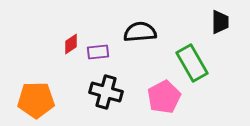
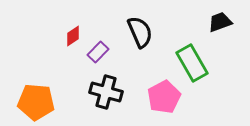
black trapezoid: rotated 110 degrees counterclockwise
black semicircle: rotated 72 degrees clockwise
red diamond: moved 2 px right, 8 px up
purple rectangle: rotated 40 degrees counterclockwise
orange pentagon: moved 2 px down; rotated 6 degrees clockwise
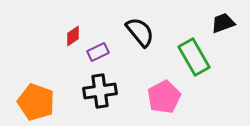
black trapezoid: moved 3 px right, 1 px down
black semicircle: rotated 16 degrees counterclockwise
purple rectangle: rotated 20 degrees clockwise
green rectangle: moved 2 px right, 6 px up
black cross: moved 6 px left, 1 px up; rotated 24 degrees counterclockwise
orange pentagon: rotated 15 degrees clockwise
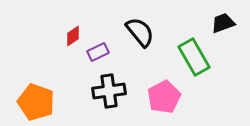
black cross: moved 9 px right
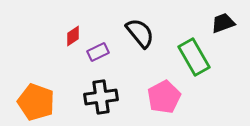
black semicircle: moved 1 px down
black cross: moved 8 px left, 6 px down
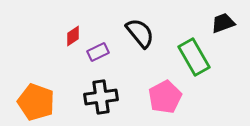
pink pentagon: moved 1 px right
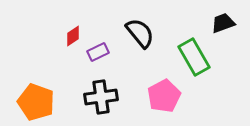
pink pentagon: moved 1 px left, 1 px up
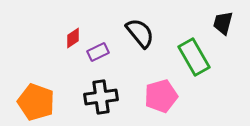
black trapezoid: rotated 55 degrees counterclockwise
red diamond: moved 2 px down
pink pentagon: moved 3 px left; rotated 12 degrees clockwise
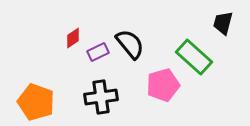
black semicircle: moved 10 px left, 11 px down
green rectangle: rotated 18 degrees counterclockwise
pink pentagon: moved 2 px right, 11 px up
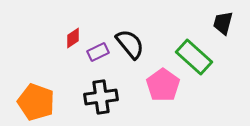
pink pentagon: rotated 20 degrees counterclockwise
